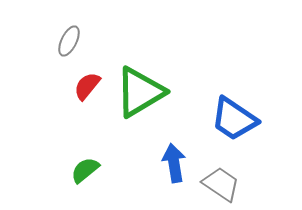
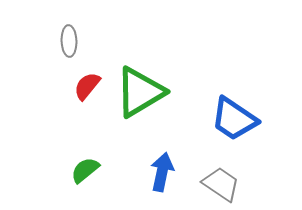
gray ellipse: rotated 28 degrees counterclockwise
blue arrow: moved 12 px left, 9 px down; rotated 21 degrees clockwise
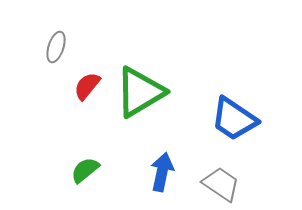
gray ellipse: moved 13 px left, 6 px down; rotated 20 degrees clockwise
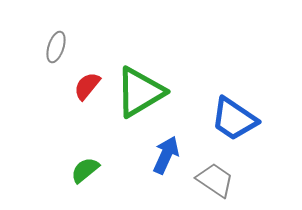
blue arrow: moved 4 px right, 17 px up; rotated 12 degrees clockwise
gray trapezoid: moved 6 px left, 4 px up
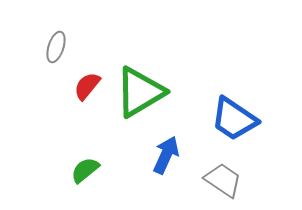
gray trapezoid: moved 8 px right
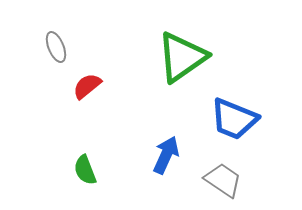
gray ellipse: rotated 40 degrees counterclockwise
red semicircle: rotated 12 degrees clockwise
green triangle: moved 42 px right, 35 px up; rotated 4 degrees counterclockwise
blue trapezoid: rotated 12 degrees counterclockwise
green semicircle: rotated 72 degrees counterclockwise
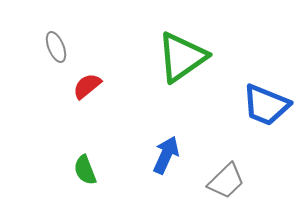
blue trapezoid: moved 32 px right, 14 px up
gray trapezoid: moved 3 px right, 1 px down; rotated 102 degrees clockwise
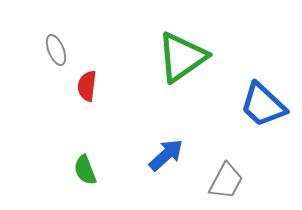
gray ellipse: moved 3 px down
red semicircle: rotated 44 degrees counterclockwise
blue trapezoid: moved 3 px left; rotated 21 degrees clockwise
blue arrow: rotated 24 degrees clockwise
gray trapezoid: rotated 18 degrees counterclockwise
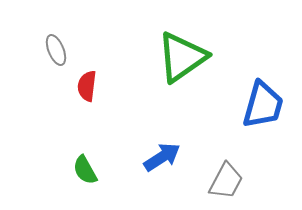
blue trapezoid: rotated 117 degrees counterclockwise
blue arrow: moved 4 px left, 2 px down; rotated 9 degrees clockwise
green semicircle: rotated 8 degrees counterclockwise
